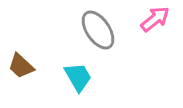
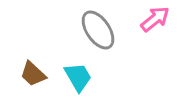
brown trapezoid: moved 12 px right, 8 px down
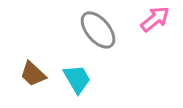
gray ellipse: rotated 6 degrees counterclockwise
cyan trapezoid: moved 1 px left, 2 px down
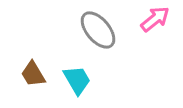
brown trapezoid: rotated 16 degrees clockwise
cyan trapezoid: moved 1 px down
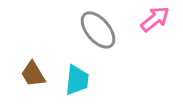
cyan trapezoid: rotated 36 degrees clockwise
